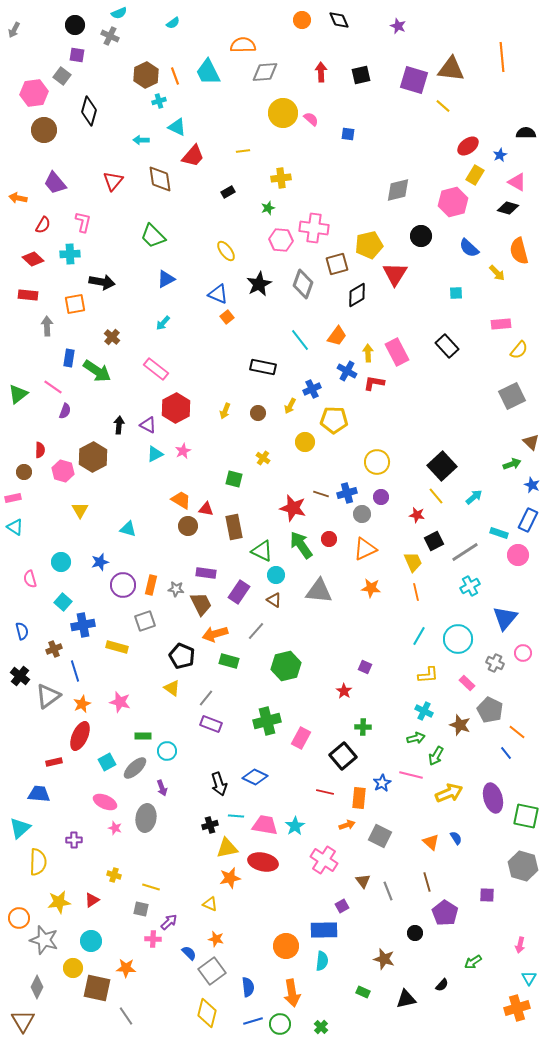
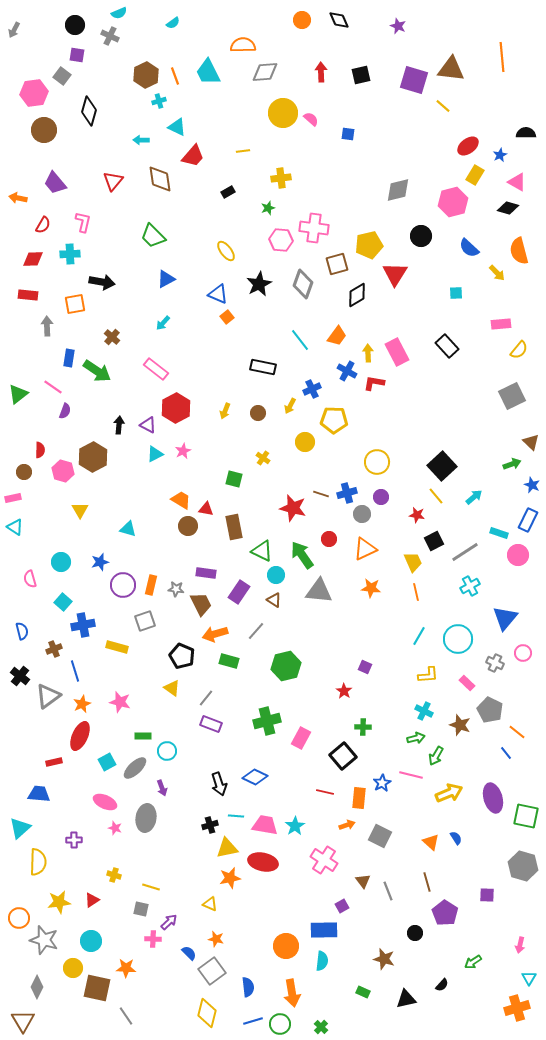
red diamond at (33, 259): rotated 45 degrees counterclockwise
green arrow at (301, 545): moved 1 px right, 10 px down
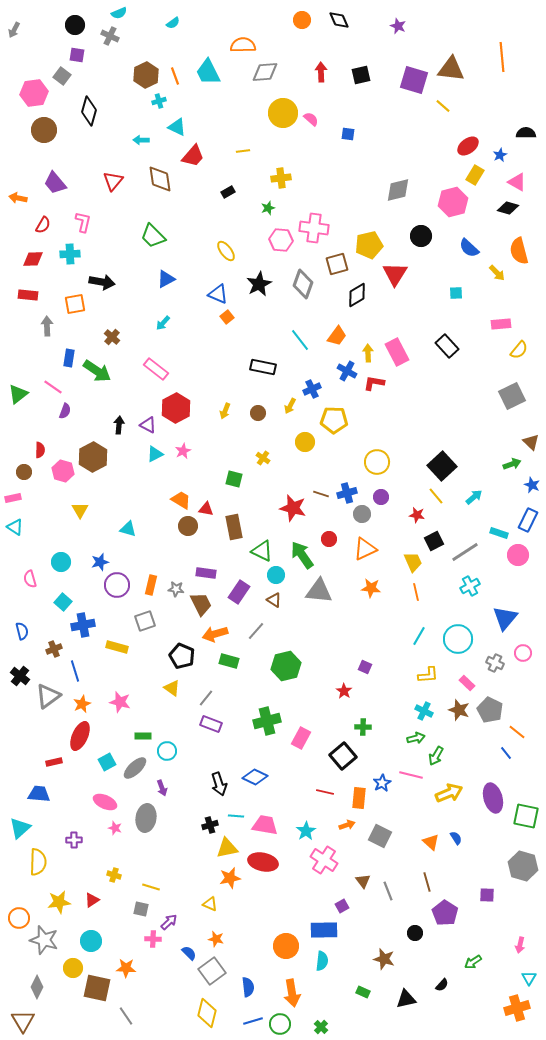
purple circle at (123, 585): moved 6 px left
brown star at (460, 725): moved 1 px left, 15 px up
cyan star at (295, 826): moved 11 px right, 5 px down
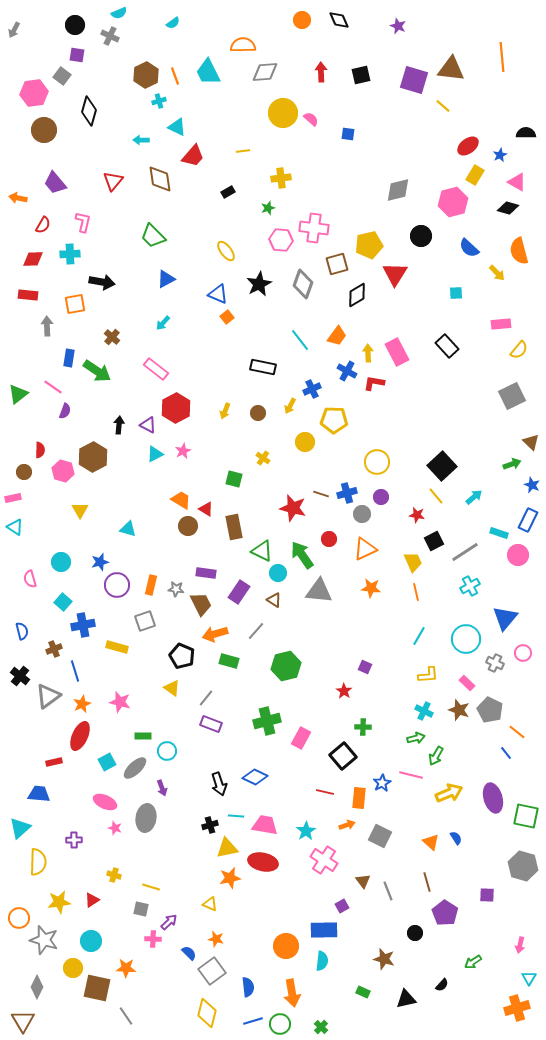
red triangle at (206, 509): rotated 21 degrees clockwise
cyan circle at (276, 575): moved 2 px right, 2 px up
cyan circle at (458, 639): moved 8 px right
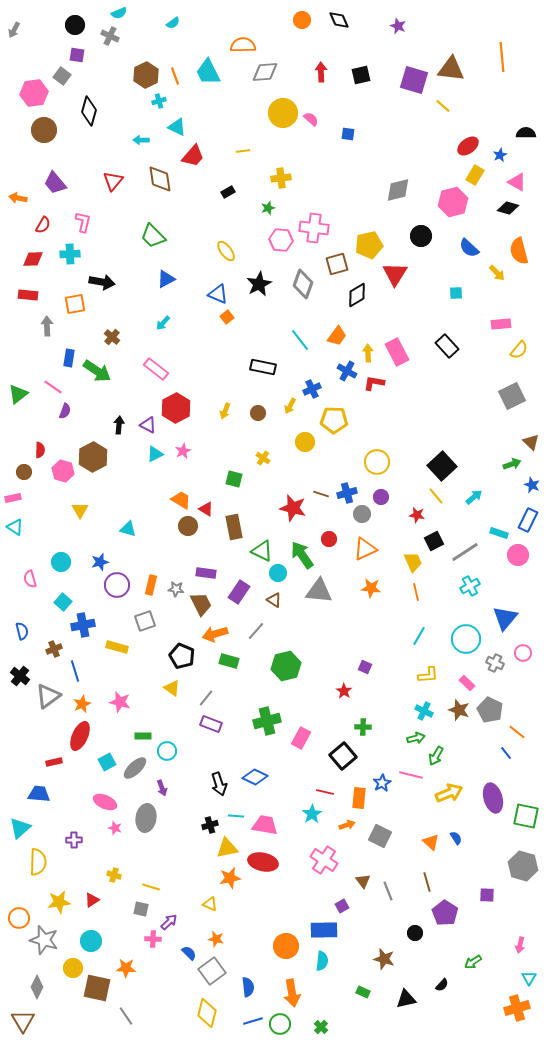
cyan star at (306, 831): moved 6 px right, 17 px up
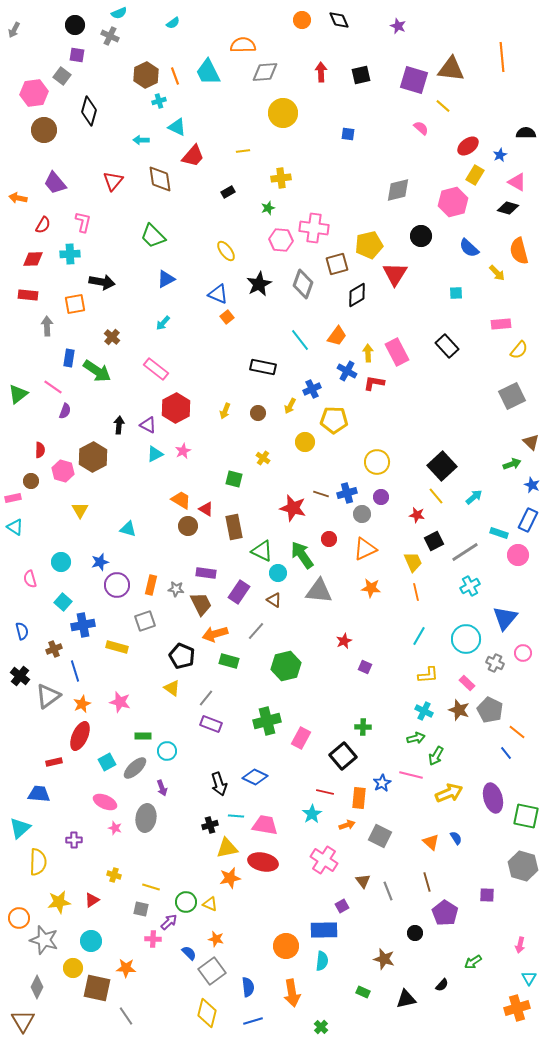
pink semicircle at (311, 119): moved 110 px right, 9 px down
brown circle at (24, 472): moved 7 px right, 9 px down
red star at (344, 691): moved 50 px up; rotated 14 degrees clockwise
green circle at (280, 1024): moved 94 px left, 122 px up
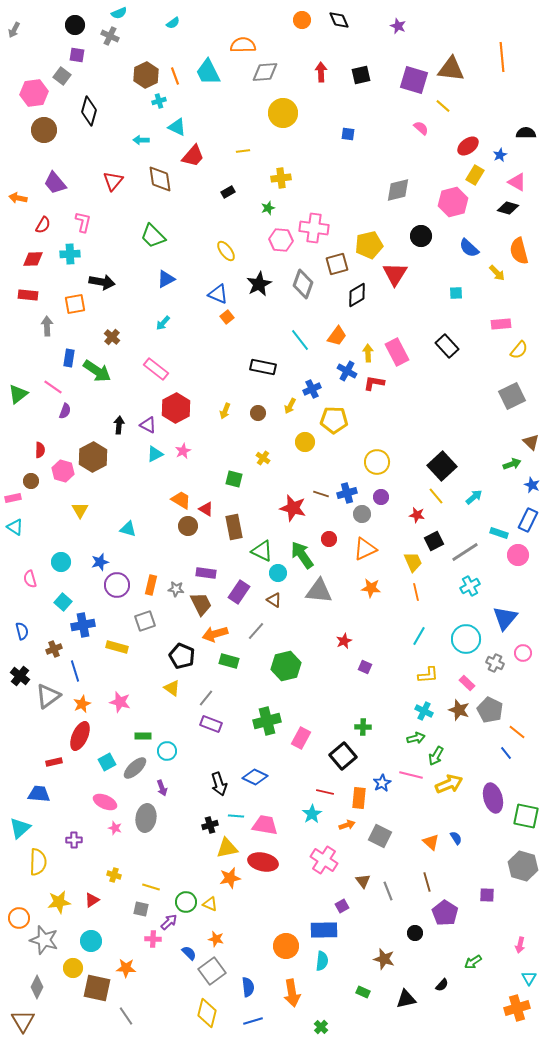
yellow arrow at (449, 793): moved 9 px up
